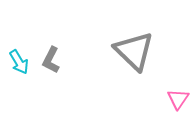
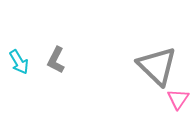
gray triangle: moved 23 px right, 15 px down
gray L-shape: moved 5 px right
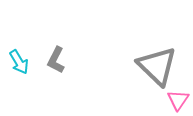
pink triangle: moved 1 px down
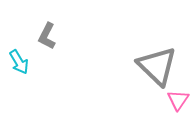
gray L-shape: moved 9 px left, 24 px up
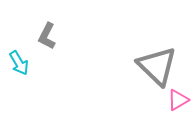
cyan arrow: moved 1 px down
pink triangle: rotated 25 degrees clockwise
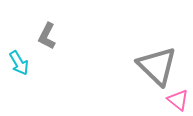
pink triangle: rotated 50 degrees counterclockwise
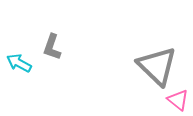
gray L-shape: moved 5 px right, 11 px down; rotated 8 degrees counterclockwise
cyan arrow: rotated 150 degrees clockwise
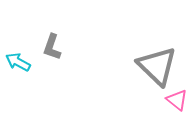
cyan arrow: moved 1 px left, 1 px up
pink triangle: moved 1 px left
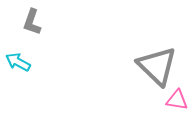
gray L-shape: moved 20 px left, 25 px up
pink triangle: rotated 30 degrees counterclockwise
